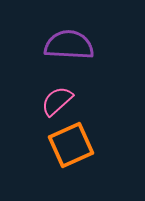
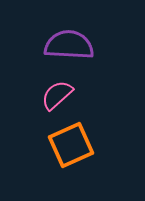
pink semicircle: moved 6 px up
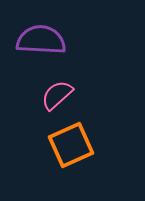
purple semicircle: moved 28 px left, 5 px up
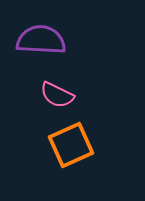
pink semicircle: rotated 112 degrees counterclockwise
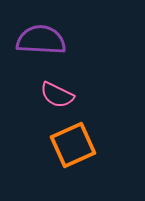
orange square: moved 2 px right
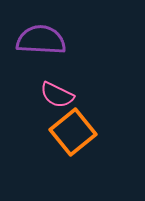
orange square: moved 13 px up; rotated 15 degrees counterclockwise
